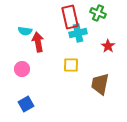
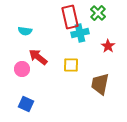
green cross: rotated 21 degrees clockwise
cyan cross: moved 2 px right
red arrow: moved 15 px down; rotated 42 degrees counterclockwise
blue square: rotated 35 degrees counterclockwise
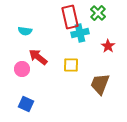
brown trapezoid: rotated 10 degrees clockwise
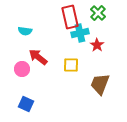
red star: moved 11 px left, 1 px up
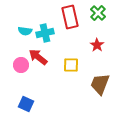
cyan cross: moved 35 px left
pink circle: moved 1 px left, 4 px up
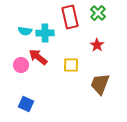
cyan cross: rotated 12 degrees clockwise
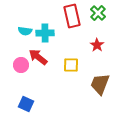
red rectangle: moved 2 px right, 1 px up
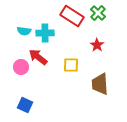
red rectangle: rotated 45 degrees counterclockwise
cyan semicircle: moved 1 px left
pink circle: moved 2 px down
brown trapezoid: rotated 25 degrees counterclockwise
blue square: moved 1 px left, 1 px down
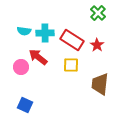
red rectangle: moved 24 px down
brown trapezoid: rotated 10 degrees clockwise
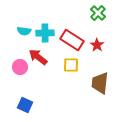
pink circle: moved 1 px left
brown trapezoid: moved 1 px up
